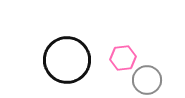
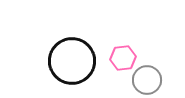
black circle: moved 5 px right, 1 px down
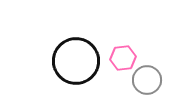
black circle: moved 4 px right
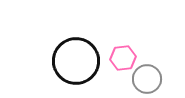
gray circle: moved 1 px up
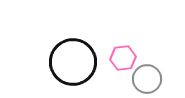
black circle: moved 3 px left, 1 px down
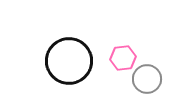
black circle: moved 4 px left, 1 px up
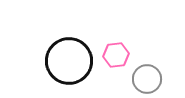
pink hexagon: moved 7 px left, 3 px up
